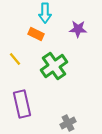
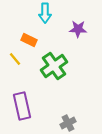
orange rectangle: moved 7 px left, 6 px down
purple rectangle: moved 2 px down
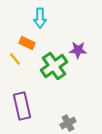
cyan arrow: moved 5 px left, 5 px down
purple star: moved 21 px down
orange rectangle: moved 2 px left, 3 px down
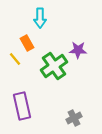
orange rectangle: rotated 35 degrees clockwise
gray cross: moved 6 px right, 5 px up
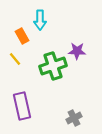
cyan arrow: moved 2 px down
orange rectangle: moved 5 px left, 7 px up
purple star: moved 1 px left, 1 px down
green cross: moved 1 px left; rotated 16 degrees clockwise
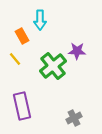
green cross: rotated 20 degrees counterclockwise
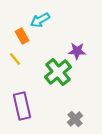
cyan arrow: rotated 60 degrees clockwise
green cross: moved 5 px right, 6 px down
gray cross: moved 1 px right, 1 px down; rotated 14 degrees counterclockwise
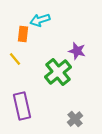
cyan arrow: rotated 12 degrees clockwise
orange rectangle: moved 1 px right, 2 px up; rotated 35 degrees clockwise
purple star: rotated 12 degrees clockwise
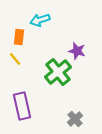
orange rectangle: moved 4 px left, 3 px down
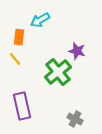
cyan arrow: rotated 12 degrees counterclockwise
gray cross: rotated 21 degrees counterclockwise
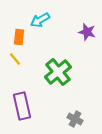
purple star: moved 10 px right, 19 px up
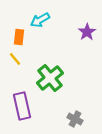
purple star: rotated 24 degrees clockwise
green cross: moved 8 px left, 6 px down
